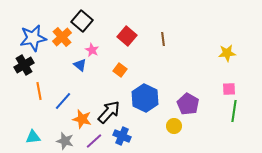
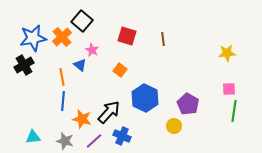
red square: rotated 24 degrees counterclockwise
orange line: moved 23 px right, 14 px up
blue line: rotated 36 degrees counterclockwise
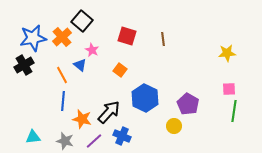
orange line: moved 2 px up; rotated 18 degrees counterclockwise
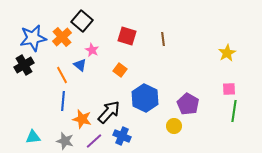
yellow star: rotated 24 degrees counterclockwise
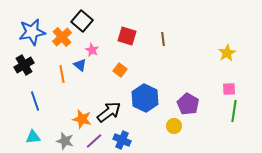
blue star: moved 1 px left, 6 px up
orange line: moved 1 px up; rotated 18 degrees clockwise
blue line: moved 28 px left; rotated 24 degrees counterclockwise
black arrow: rotated 10 degrees clockwise
blue cross: moved 4 px down
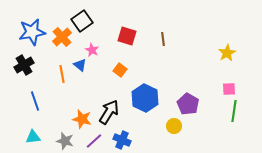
black square: rotated 15 degrees clockwise
black arrow: rotated 20 degrees counterclockwise
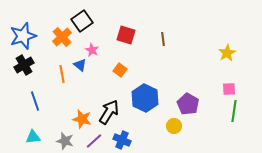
blue star: moved 9 px left, 4 px down; rotated 8 degrees counterclockwise
red square: moved 1 px left, 1 px up
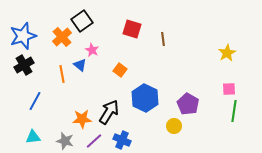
red square: moved 6 px right, 6 px up
blue line: rotated 48 degrees clockwise
orange star: rotated 18 degrees counterclockwise
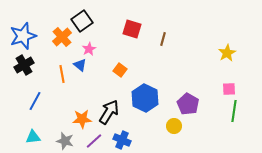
brown line: rotated 24 degrees clockwise
pink star: moved 3 px left, 1 px up; rotated 16 degrees clockwise
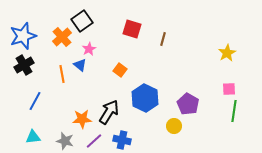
blue cross: rotated 12 degrees counterclockwise
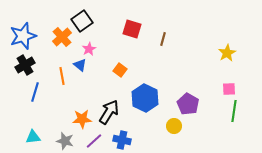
black cross: moved 1 px right
orange line: moved 2 px down
blue line: moved 9 px up; rotated 12 degrees counterclockwise
